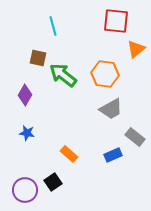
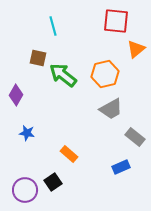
orange hexagon: rotated 20 degrees counterclockwise
purple diamond: moved 9 px left
blue rectangle: moved 8 px right, 12 px down
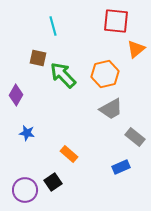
green arrow: rotated 8 degrees clockwise
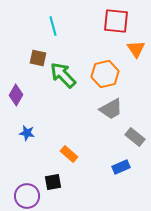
orange triangle: rotated 24 degrees counterclockwise
black square: rotated 24 degrees clockwise
purple circle: moved 2 px right, 6 px down
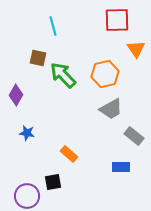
red square: moved 1 px right, 1 px up; rotated 8 degrees counterclockwise
gray rectangle: moved 1 px left, 1 px up
blue rectangle: rotated 24 degrees clockwise
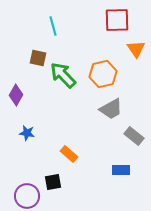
orange hexagon: moved 2 px left
blue rectangle: moved 3 px down
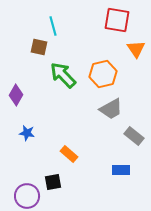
red square: rotated 12 degrees clockwise
brown square: moved 1 px right, 11 px up
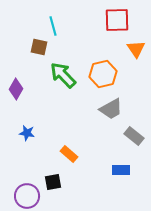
red square: rotated 12 degrees counterclockwise
purple diamond: moved 6 px up
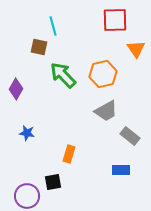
red square: moved 2 px left
gray trapezoid: moved 5 px left, 2 px down
gray rectangle: moved 4 px left
orange rectangle: rotated 66 degrees clockwise
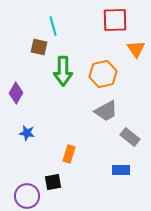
green arrow: moved 4 px up; rotated 136 degrees counterclockwise
purple diamond: moved 4 px down
gray rectangle: moved 1 px down
